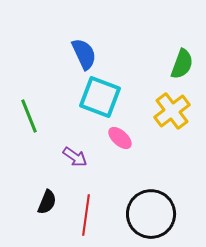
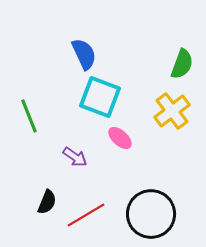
red line: rotated 51 degrees clockwise
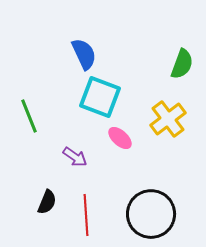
yellow cross: moved 4 px left, 8 px down
red line: rotated 63 degrees counterclockwise
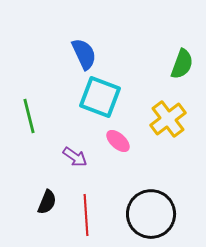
green line: rotated 8 degrees clockwise
pink ellipse: moved 2 px left, 3 px down
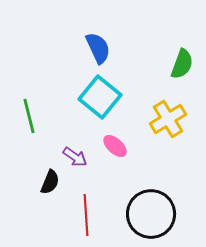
blue semicircle: moved 14 px right, 6 px up
cyan square: rotated 18 degrees clockwise
yellow cross: rotated 6 degrees clockwise
pink ellipse: moved 3 px left, 5 px down
black semicircle: moved 3 px right, 20 px up
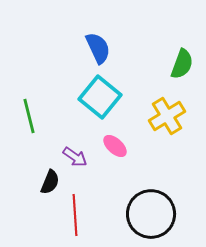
yellow cross: moved 1 px left, 3 px up
red line: moved 11 px left
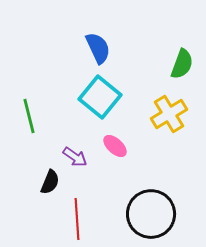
yellow cross: moved 2 px right, 2 px up
red line: moved 2 px right, 4 px down
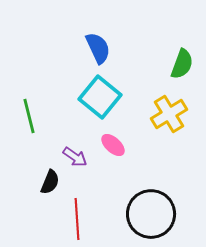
pink ellipse: moved 2 px left, 1 px up
